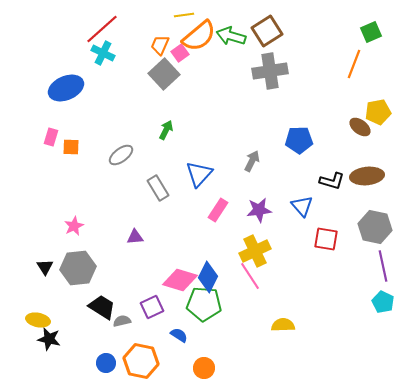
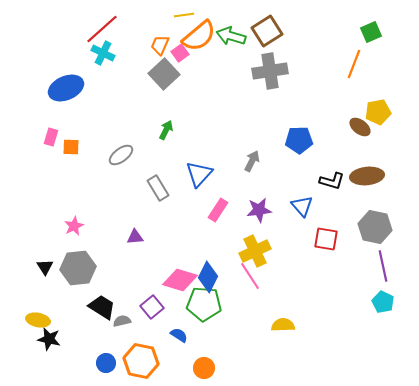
purple square at (152, 307): rotated 15 degrees counterclockwise
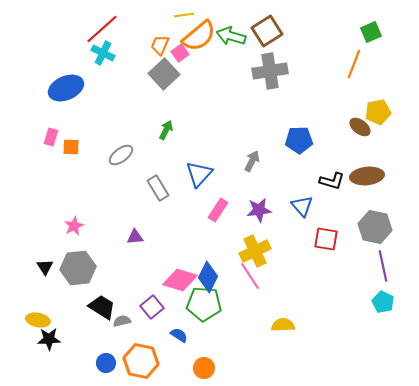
black star at (49, 339): rotated 15 degrees counterclockwise
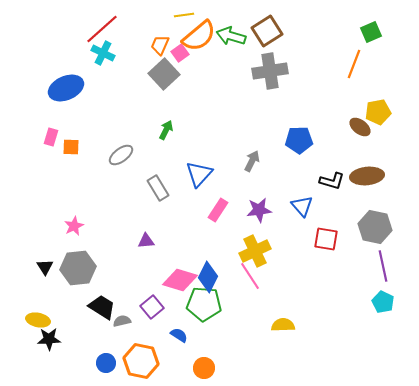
purple triangle at (135, 237): moved 11 px right, 4 px down
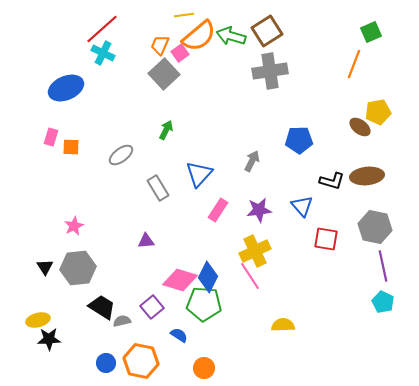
yellow ellipse at (38, 320): rotated 25 degrees counterclockwise
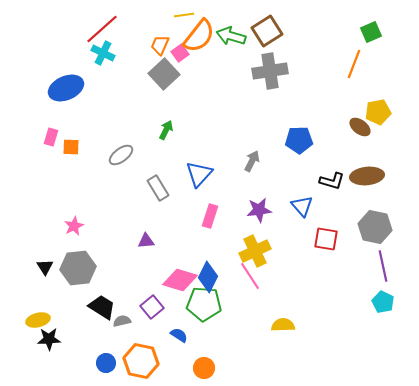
orange semicircle at (199, 36): rotated 12 degrees counterclockwise
pink rectangle at (218, 210): moved 8 px left, 6 px down; rotated 15 degrees counterclockwise
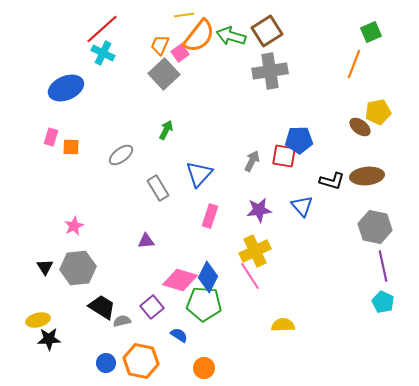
red square at (326, 239): moved 42 px left, 83 px up
